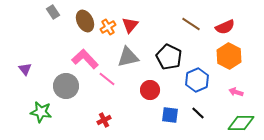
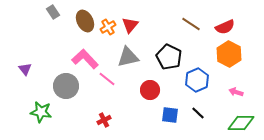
orange hexagon: moved 2 px up
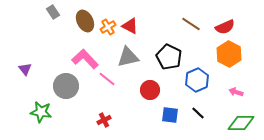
red triangle: moved 1 px down; rotated 42 degrees counterclockwise
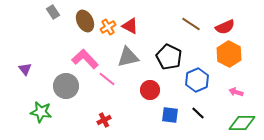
green diamond: moved 1 px right
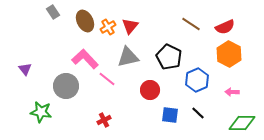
red triangle: rotated 42 degrees clockwise
pink arrow: moved 4 px left; rotated 16 degrees counterclockwise
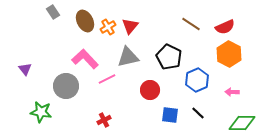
pink line: rotated 66 degrees counterclockwise
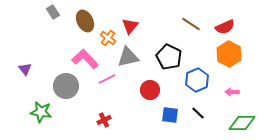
orange cross: moved 11 px down; rotated 21 degrees counterclockwise
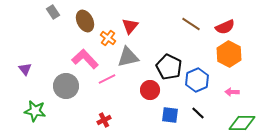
black pentagon: moved 10 px down
green star: moved 6 px left, 1 px up
